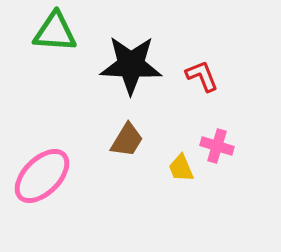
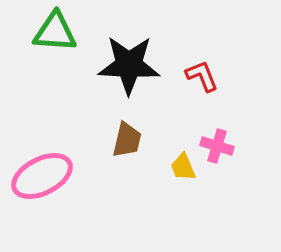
black star: moved 2 px left
brown trapezoid: rotated 18 degrees counterclockwise
yellow trapezoid: moved 2 px right, 1 px up
pink ellipse: rotated 18 degrees clockwise
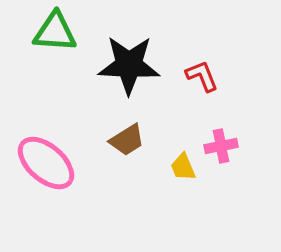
brown trapezoid: rotated 45 degrees clockwise
pink cross: moved 4 px right; rotated 28 degrees counterclockwise
pink ellipse: moved 4 px right, 13 px up; rotated 68 degrees clockwise
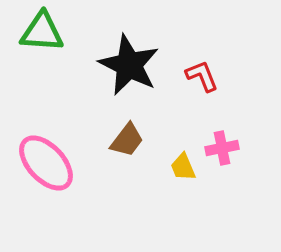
green triangle: moved 13 px left
black star: rotated 24 degrees clockwise
brown trapezoid: rotated 21 degrees counterclockwise
pink cross: moved 1 px right, 2 px down
pink ellipse: rotated 6 degrees clockwise
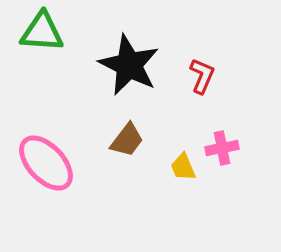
red L-shape: rotated 45 degrees clockwise
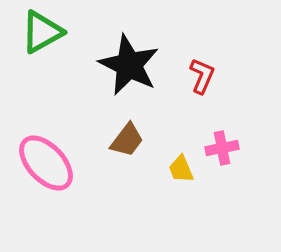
green triangle: rotated 33 degrees counterclockwise
yellow trapezoid: moved 2 px left, 2 px down
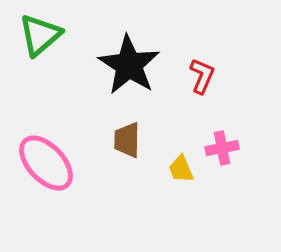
green triangle: moved 2 px left, 3 px down; rotated 12 degrees counterclockwise
black star: rotated 6 degrees clockwise
brown trapezoid: rotated 144 degrees clockwise
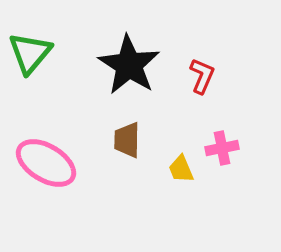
green triangle: moved 10 px left, 18 px down; rotated 9 degrees counterclockwise
pink ellipse: rotated 16 degrees counterclockwise
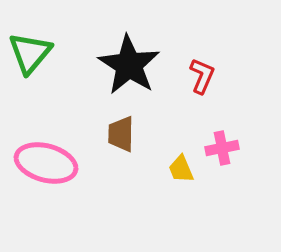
brown trapezoid: moved 6 px left, 6 px up
pink ellipse: rotated 16 degrees counterclockwise
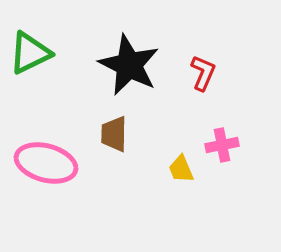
green triangle: rotated 24 degrees clockwise
black star: rotated 6 degrees counterclockwise
red L-shape: moved 1 px right, 3 px up
brown trapezoid: moved 7 px left
pink cross: moved 3 px up
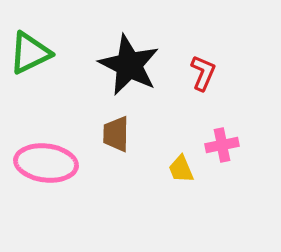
brown trapezoid: moved 2 px right
pink ellipse: rotated 8 degrees counterclockwise
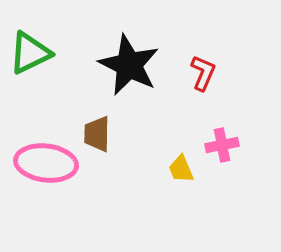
brown trapezoid: moved 19 px left
